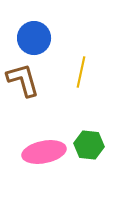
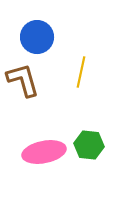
blue circle: moved 3 px right, 1 px up
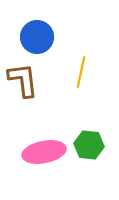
brown L-shape: rotated 9 degrees clockwise
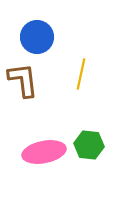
yellow line: moved 2 px down
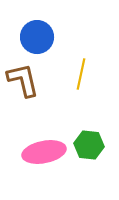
brown L-shape: rotated 6 degrees counterclockwise
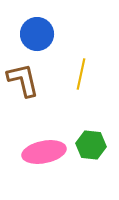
blue circle: moved 3 px up
green hexagon: moved 2 px right
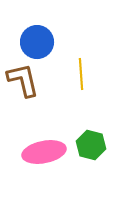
blue circle: moved 8 px down
yellow line: rotated 16 degrees counterclockwise
green hexagon: rotated 8 degrees clockwise
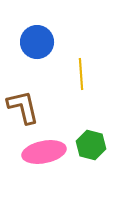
brown L-shape: moved 27 px down
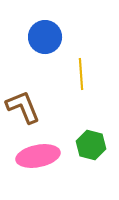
blue circle: moved 8 px right, 5 px up
brown L-shape: rotated 9 degrees counterclockwise
pink ellipse: moved 6 px left, 4 px down
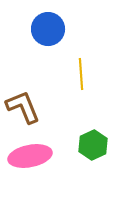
blue circle: moved 3 px right, 8 px up
green hexagon: moved 2 px right; rotated 20 degrees clockwise
pink ellipse: moved 8 px left
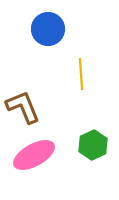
pink ellipse: moved 4 px right, 1 px up; rotated 18 degrees counterclockwise
